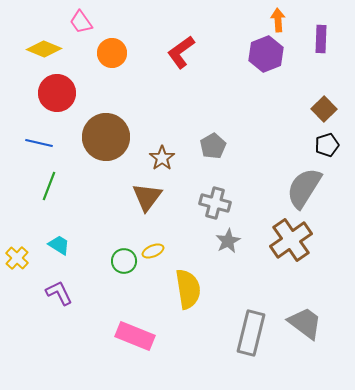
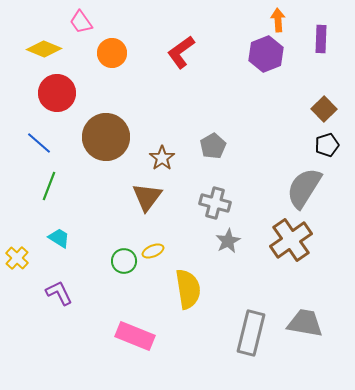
blue line: rotated 28 degrees clockwise
cyan trapezoid: moved 7 px up
gray trapezoid: rotated 27 degrees counterclockwise
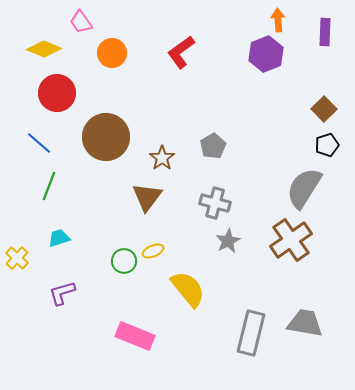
purple rectangle: moved 4 px right, 7 px up
cyan trapezoid: rotated 50 degrees counterclockwise
yellow semicircle: rotated 30 degrees counterclockwise
purple L-shape: moved 3 px right; rotated 80 degrees counterclockwise
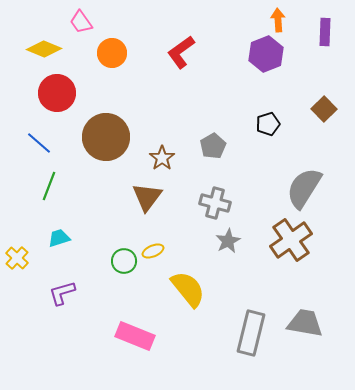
black pentagon: moved 59 px left, 21 px up
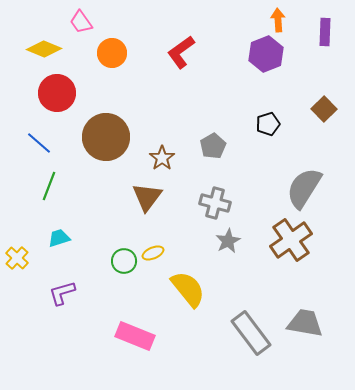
yellow ellipse: moved 2 px down
gray rectangle: rotated 51 degrees counterclockwise
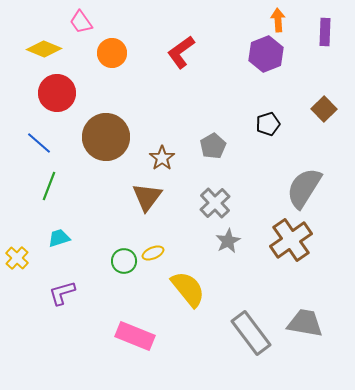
gray cross: rotated 32 degrees clockwise
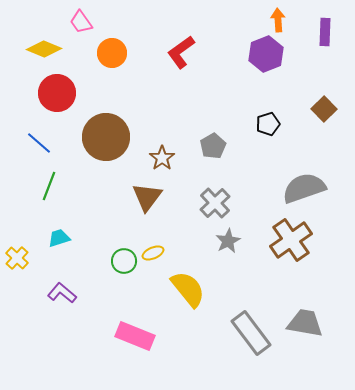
gray semicircle: rotated 39 degrees clockwise
purple L-shape: rotated 56 degrees clockwise
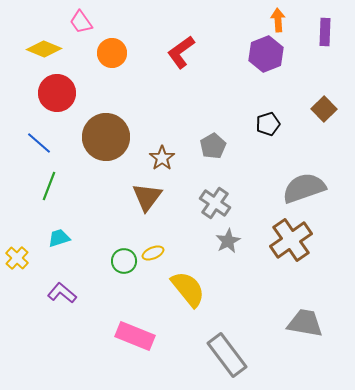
gray cross: rotated 12 degrees counterclockwise
gray rectangle: moved 24 px left, 22 px down
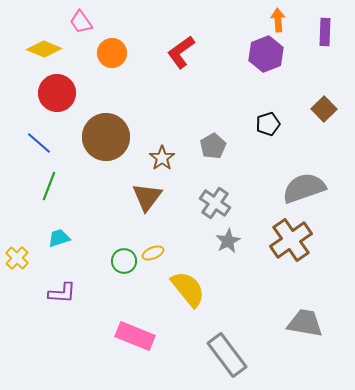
purple L-shape: rotated 144 degrees clockwise
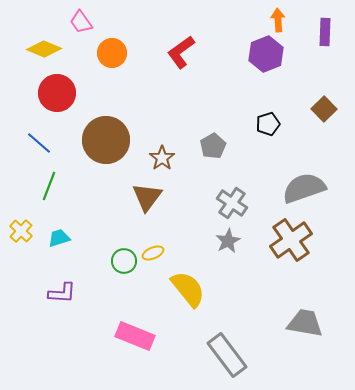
brown circle: moved 3 px down
gray cross: moved 17 px right
yellow cross: moved 4 px right, 27 px up
